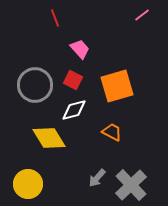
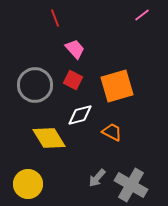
pink trapezoid: moved 5 px left
white diamond: moved 6 px right, 5 px down
gray cross: rotated 16 degrees counterclockwise
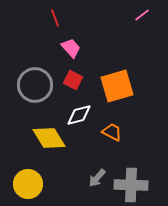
pink trapezoid: moved 4 px left, 1 px up
white diamond: moved 1 px left
gray cross: rotated 28 degrees counterclockwise
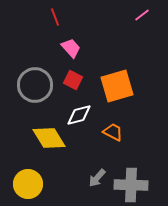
red line: moved 1 px up
orange trapezoid: moved 1 px right
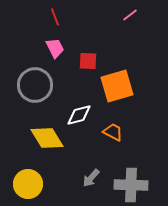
pink line: moved 12 px left
pink trapezoid: moved 16 px left; rotated 15 degrees clockwise
red square: moved 15 px right, 19 px up; rotated 24 degrees counterclockwise
yellow diamond: moved 2 px left
gray arrow: moved 6 px left
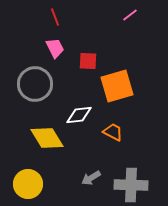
gray circle: moved 1 px up
white diamond: rotated 8 degrees clockwise
gray arrow: rotated 18 degrees clockwise
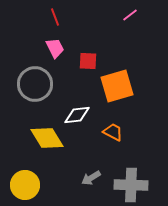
white diamond: moved 2 px left
yellow circle: moved 3 px left, 1 px down
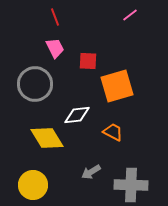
gray arrow: moved 6 px up
yellow circle: moved 8 px right
